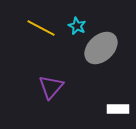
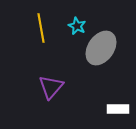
yellow line: rotated 52 degrees clockwise
gray ellipse: rotated 12 degrees counterclockwise
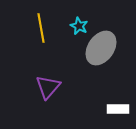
cyan star: moved 2 px right
purple triangle: moved 3 px left
